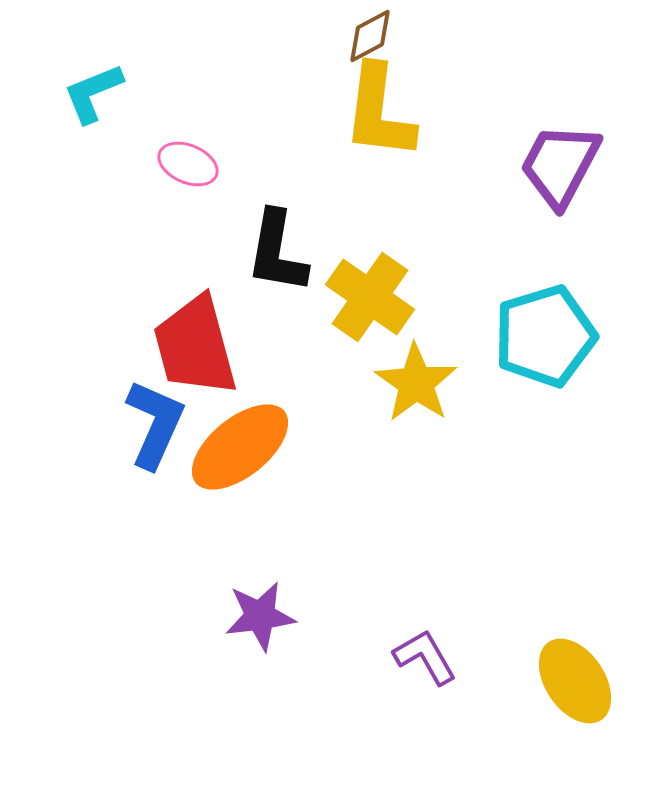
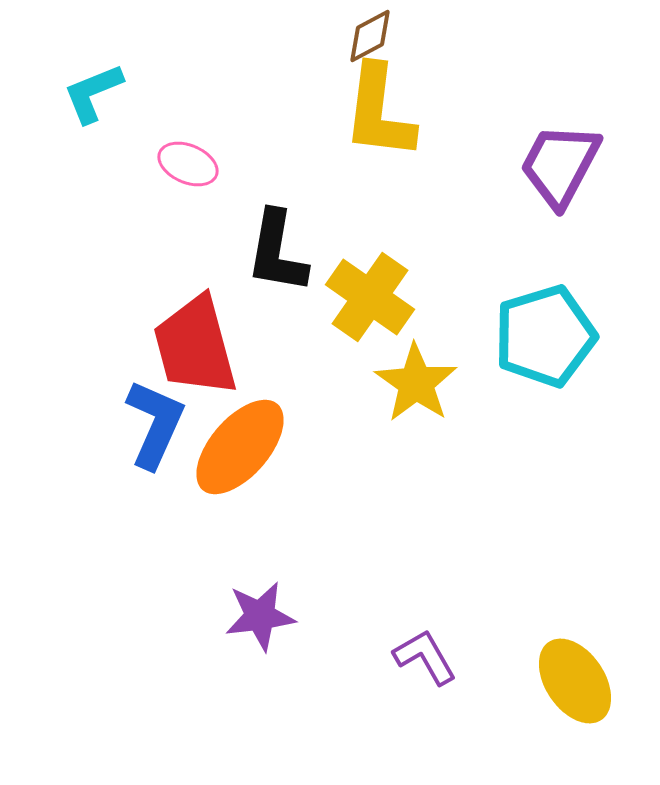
orange ellipse: rotated 10 degrees counterclockwise
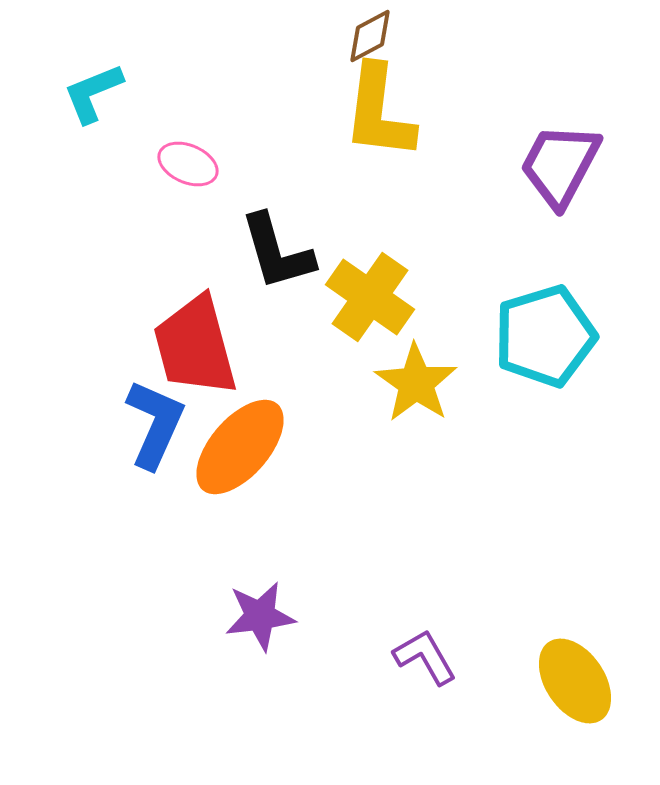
black L-shape: rotated 26 degrees counterclockwise
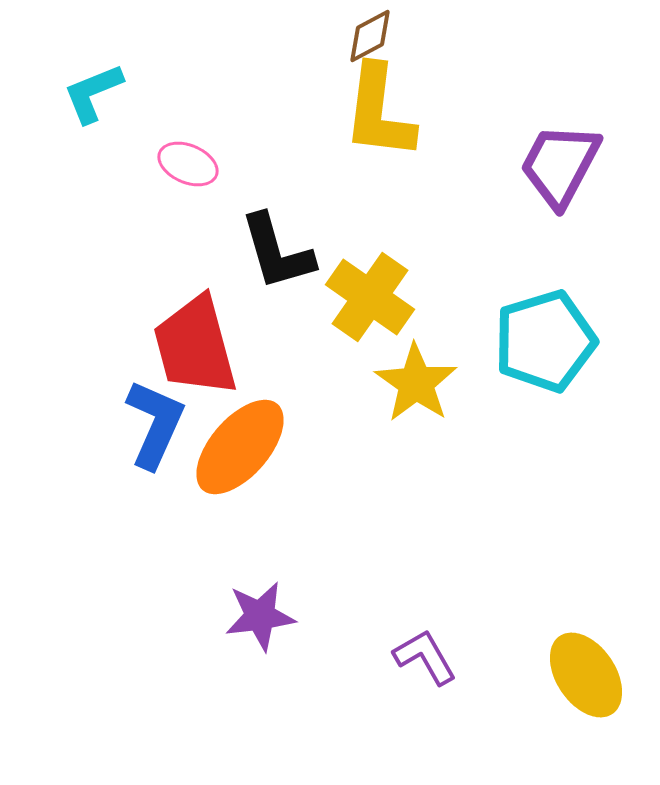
cyan pentagon: moved 5 px down
yellow ellipse: moved 11 px right, 6 px up
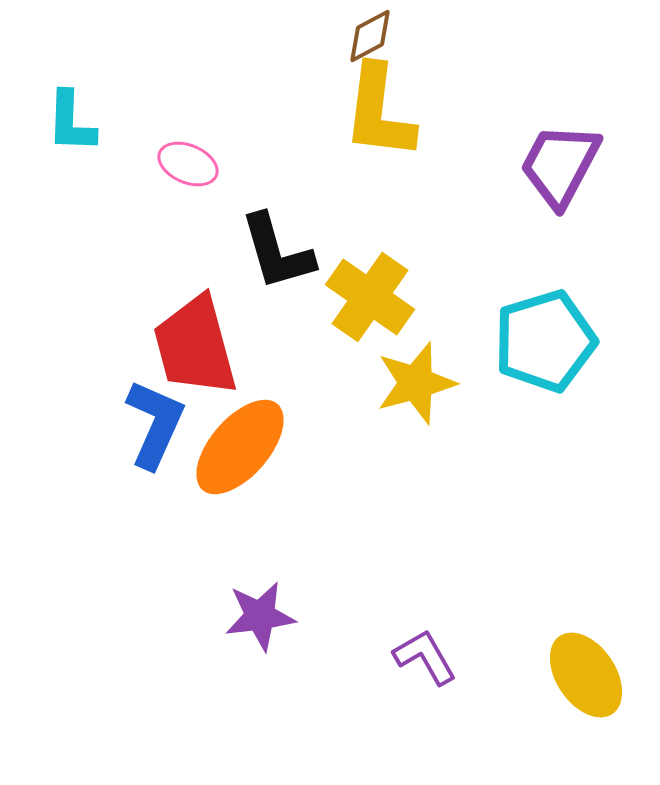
cyan L-shape: moved 22 px left, 29 px down; rotated 66 degrees counterclockwise
yellow star: rotated 22 degrees clockwise
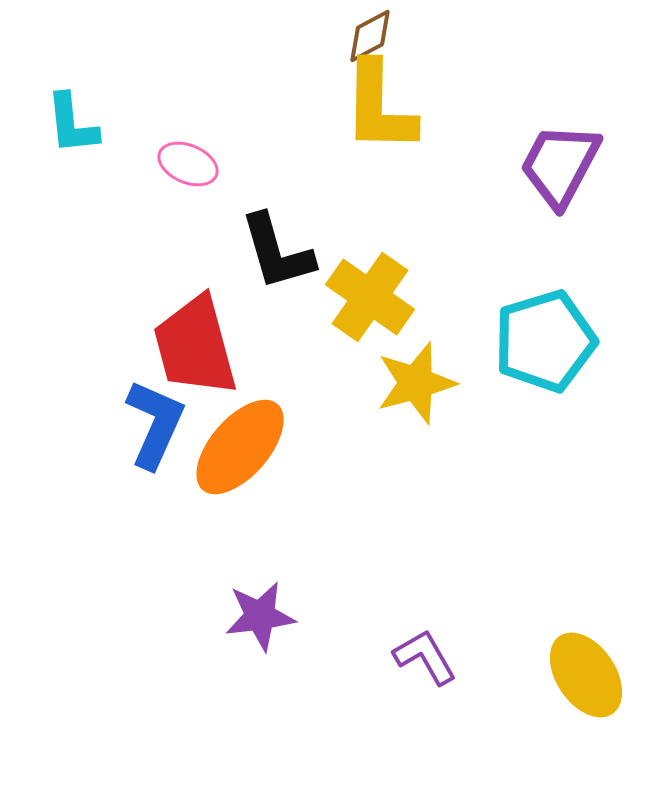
yellow L-shape: moved 5 px up; rotated 6 degrees counterclockwise
cyan L-shape: moved 1 px right, 2 px down; rotated 8 degrees counterclockwise
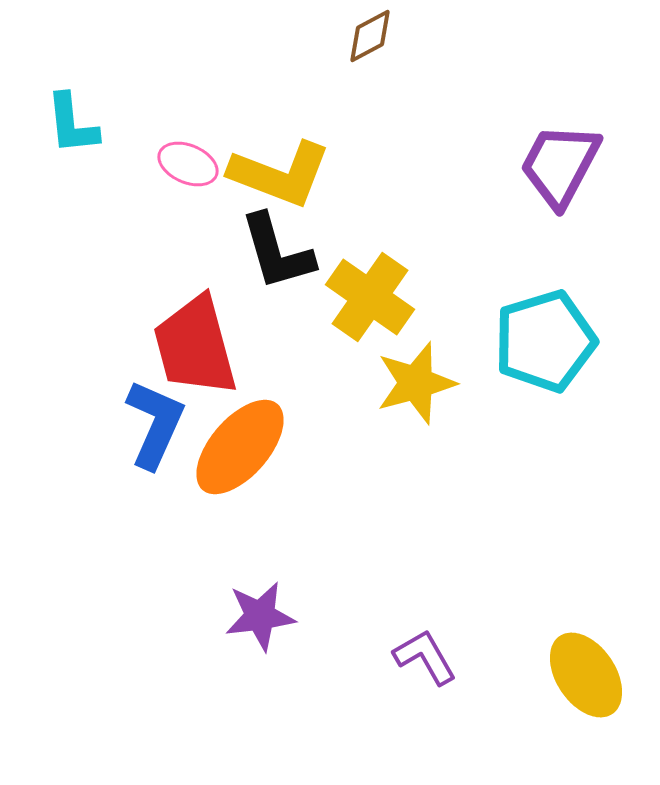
yellow L-shape: moved 99 px left, 67 px down; rotated 70 degrees counterclockwise
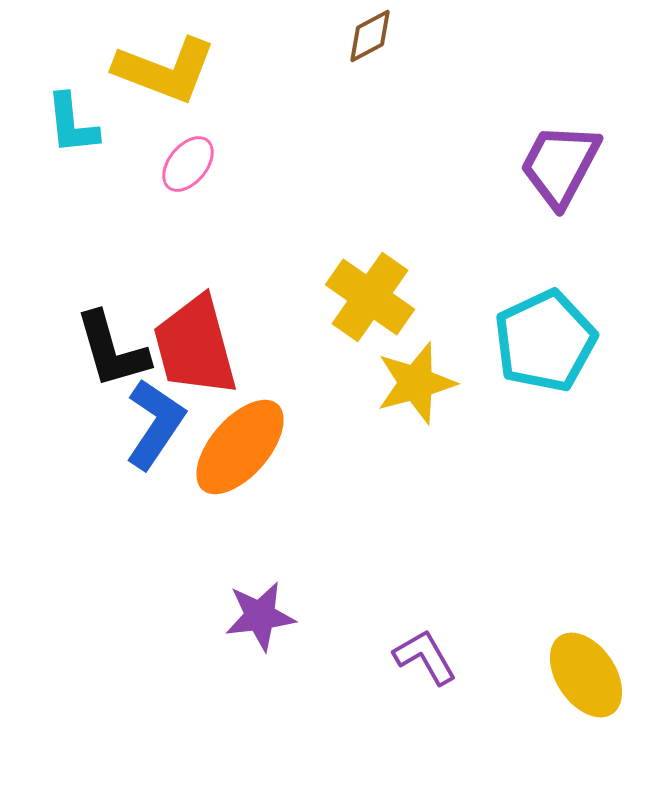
pink ellipse: rotated 74 degrees counterclockwise
yellow L-shape: moved 115 px left, 104 px up
black L-shape: moved 165 px left, 98 px down
cyan pentagon: rotated 8 degrees counterclockwise
blue L-shape: rotated 10 degrees clockwise
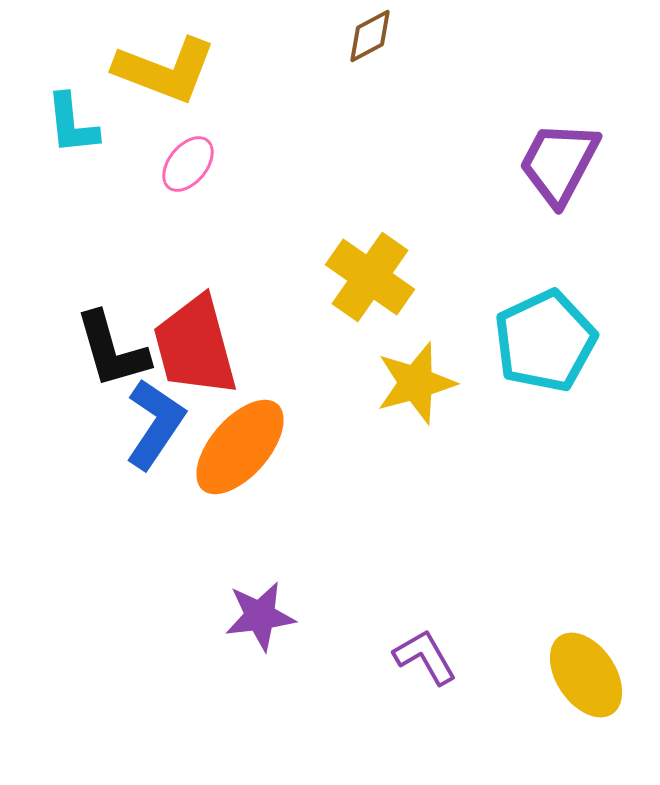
purple trapezoid: moved 1 px left, 2 px up
yellow cross: moved 20 px up
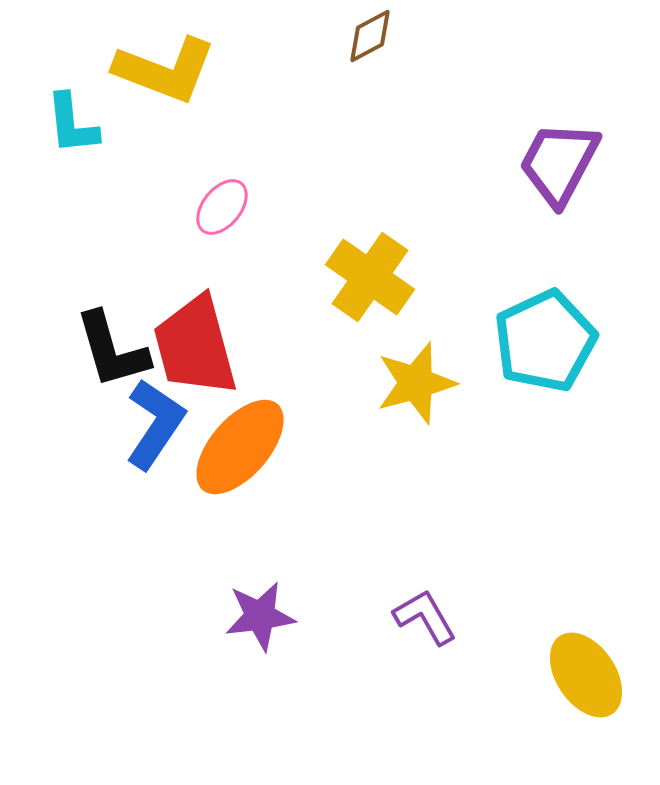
pink ellipse: moved 34 px right, 43 px down
purple L-shape: moved 40 px up
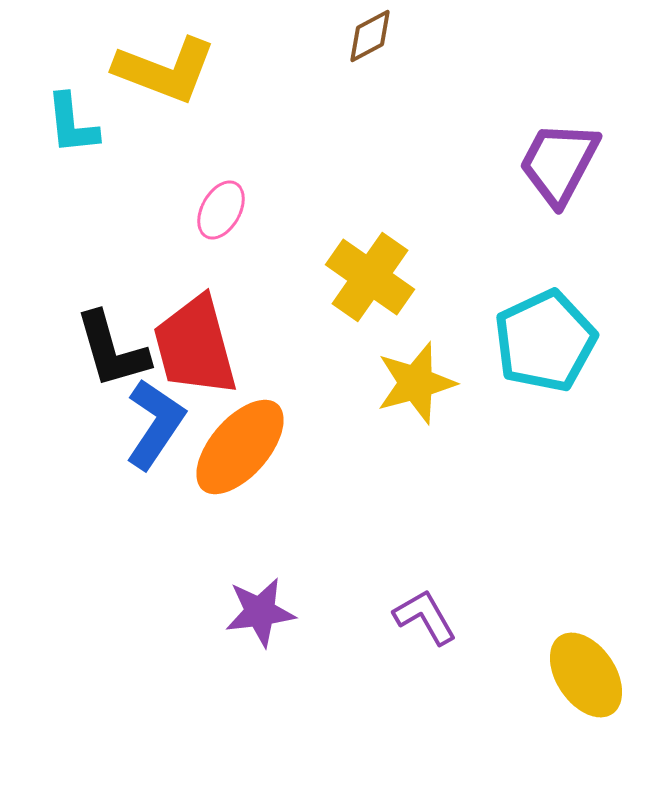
pink ellipse: moved 1 px left, 3 px down; rotated 10 degrees counterclockwise
purple star: moved 4 px up
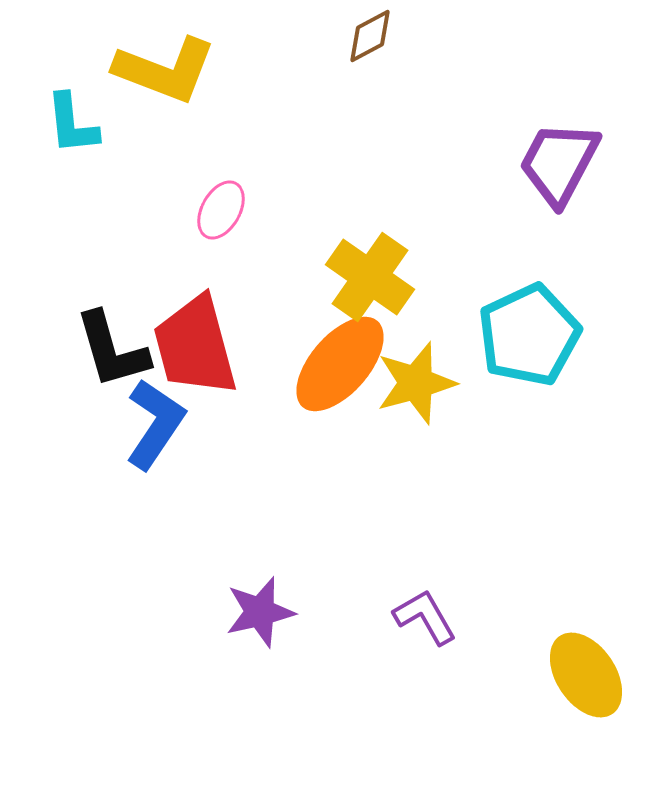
cyan pentagon: moved 16 px left, 6 px up
orange ellipse: moved 100 px right, 83 px up
purple star: rotated 6 degrees counterclockwise
